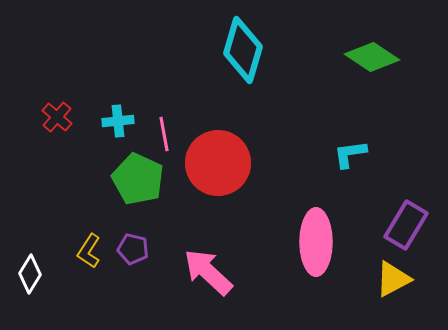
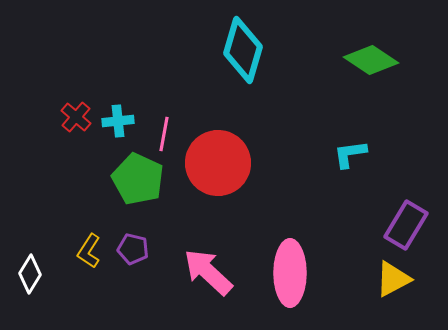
green diamond: moved 1 px left, 3 px down
red cross: moved 19 px right
pink line: rotated 20 degrees clockwise
pink ellipse: moved 26 px left, 31 px down
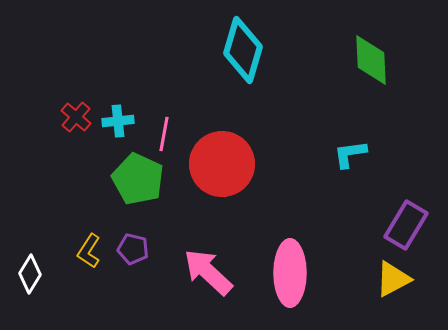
green diamond: rotated 54 degrees clockwise
red circle: moved 4 px right, 1 px down
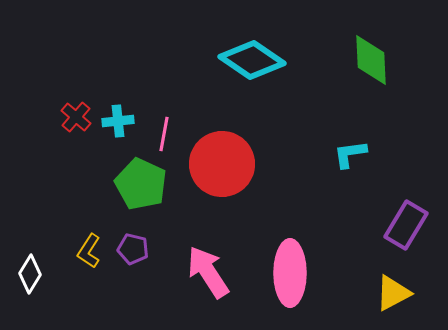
cyan diamond: moved 9 px right, 10 px down; rotated 72 degrees counterclockwise
green pentagon: moved 3 px right, 5 px down
pink arrow: rotated 14 degrees clockwise
yellow triangle: moved 14 px down
